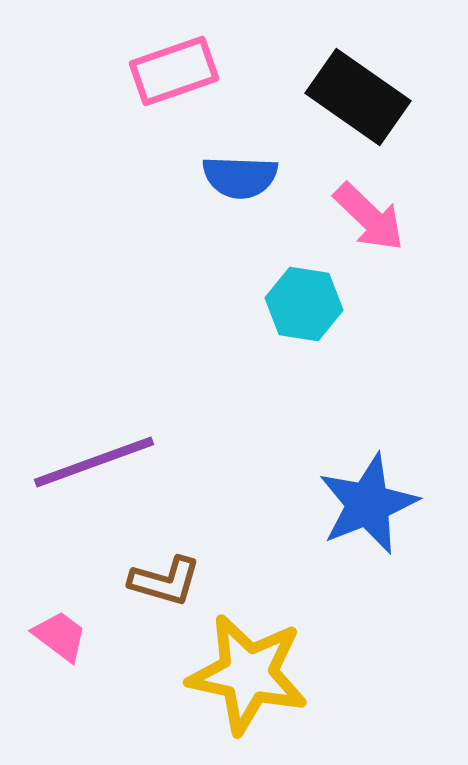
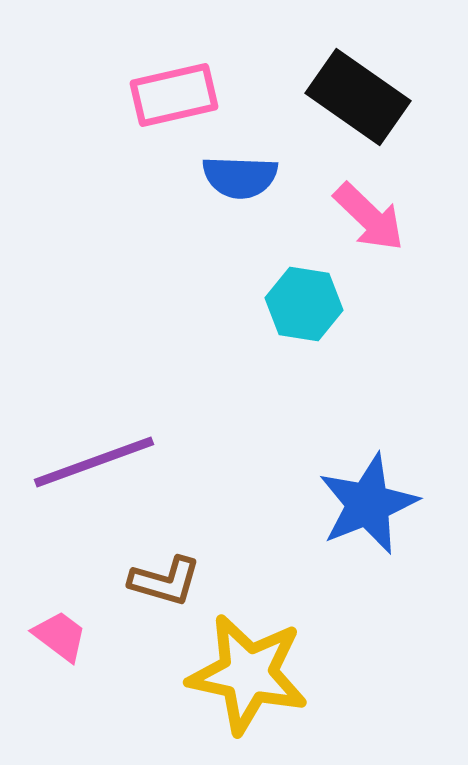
pink rectangle: moved 24 px down; rotated 6 degrees clockwise
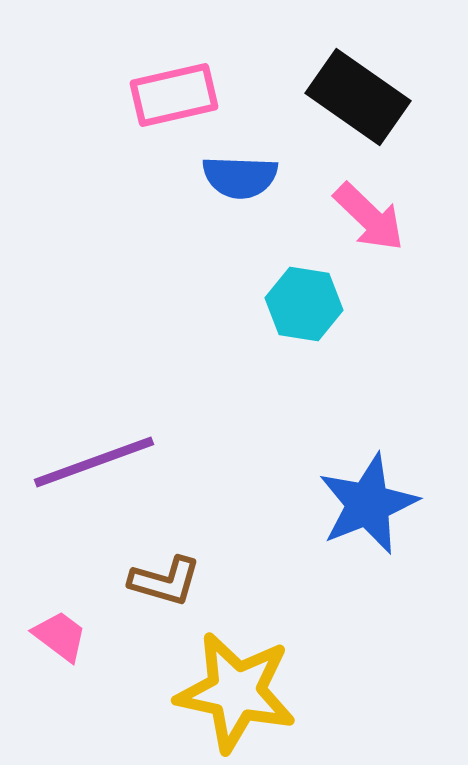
yellow star: moved 12 px left, 18 px down
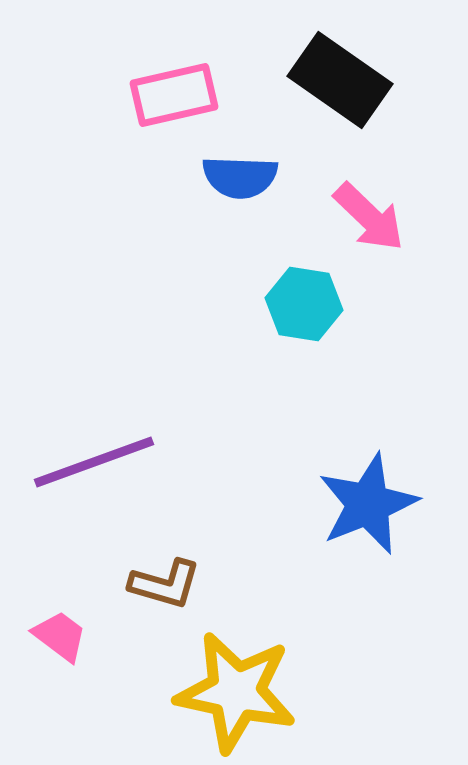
black rectangle: moved 18 px left, 17 px up
brown L-shape: moved 3 px down
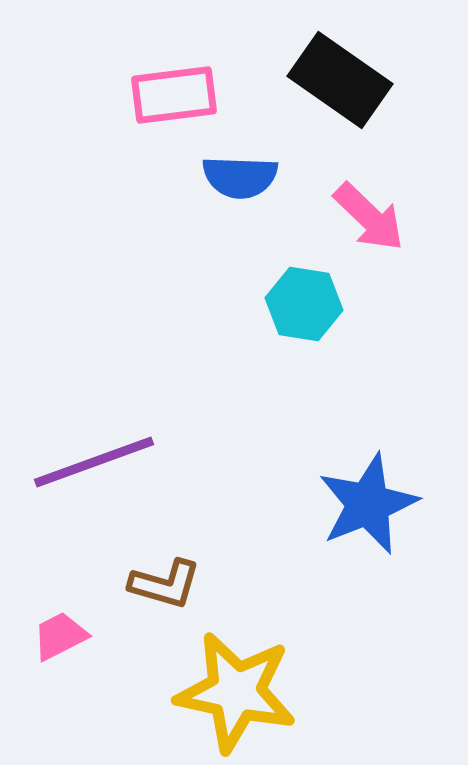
pink rectangle: rotated 6 degrees clockwise
pink trapezoid: rotated 64 degrees counterclockwise
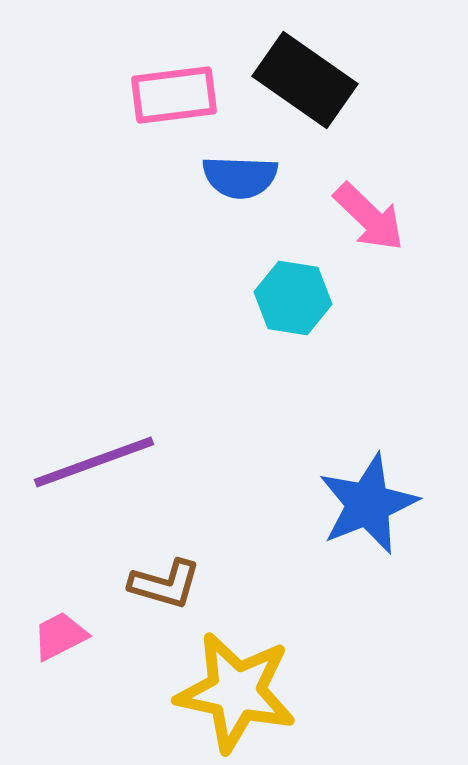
black rectangle: moved 35 px left
cyan hexagon: moved 11 px left, 6 px up
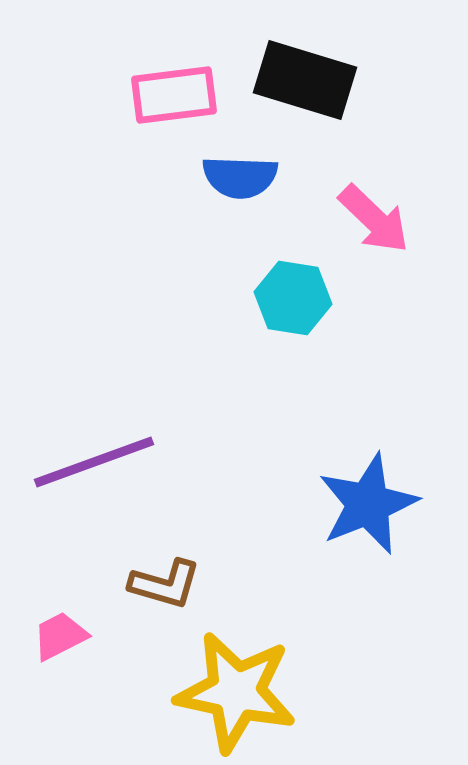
black rectangle: rotated 18 degrees counterclockwise
pink arrow: moved 5 px right, 2 px down
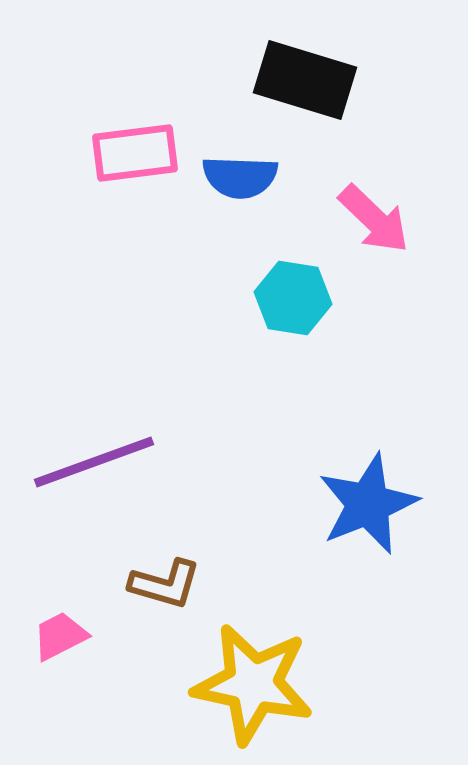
pink rectangle: moved 39 px left, 58 px down
yellow star: moved 17 px right, 8 px up
